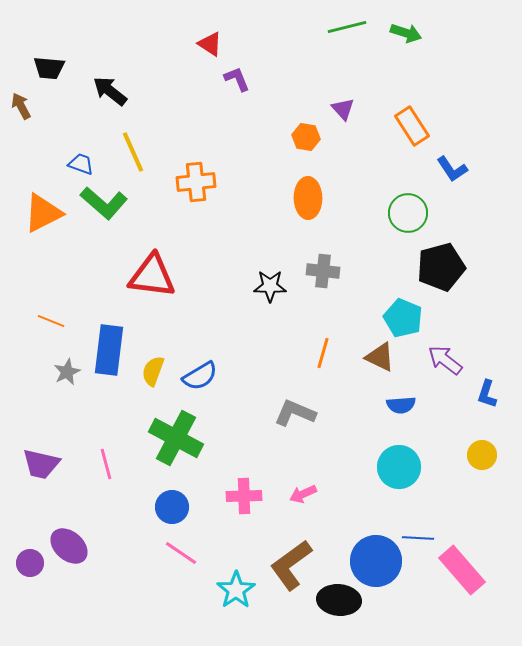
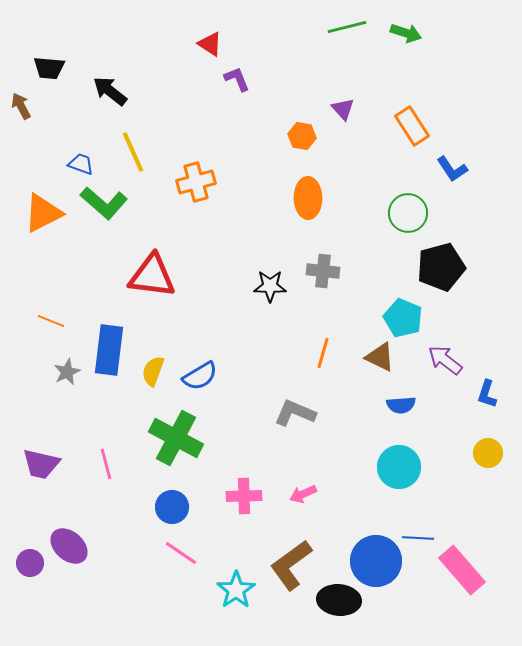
orange hexagon at (306, 137): moved 4 px left, 1 px up
orange cross at (196, 182): rotated 9 degrees counterclockwise
yellow circle at (482, 455): moved 6 px right, 2 px up
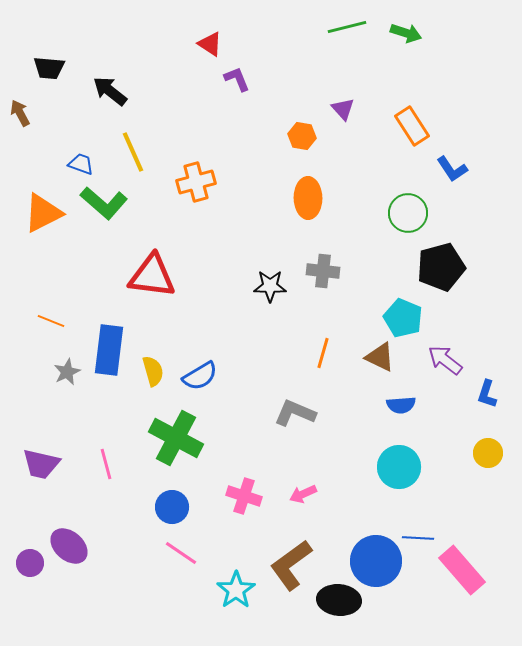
brown arrow at (21, 106): moved 1 px left, 7 px down
yellow semicircle at (153, 371): rotated 144 degrees clockwise
pink cross at (244, 496): rotated 20 degrees clockwise
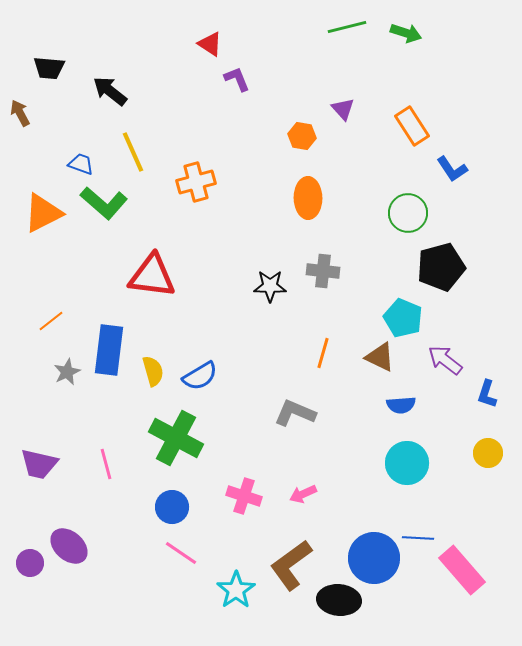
orange line at (51, 321): rotated 60 degrees counterclockwise
purple trapezoid at (41, 464): moved 2 px left
cyan circle at (399, 467): moved 8 px right, 4 px up
blue circle at (376, 561): moved 2 px left, 3 px up
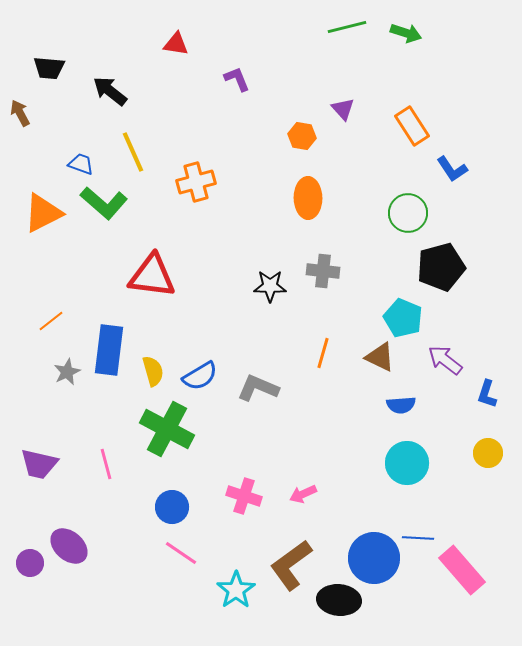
red triangle at (210, 44): moved 34 px left; rotated 24 degrees counterclockwise
gray L-shape at (295, 413): moved 37 px left, 25 px up
green cross at (176, 438): moved 9 px left, 9 px up
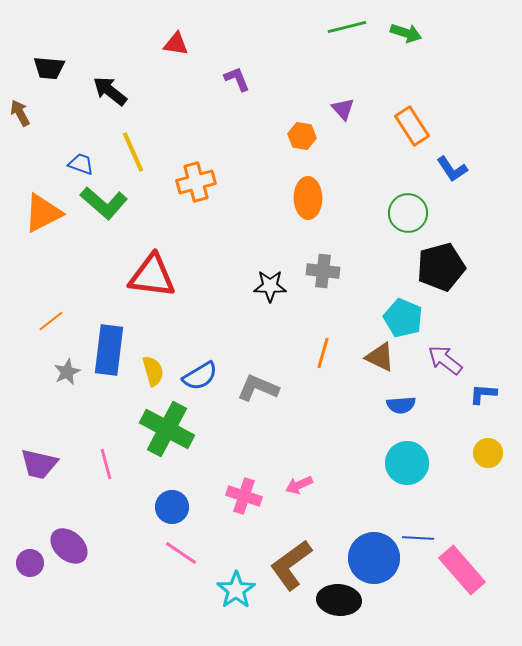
blue L-shape at (487, 394): moved 4 px left; rotated 76 degrees clockwise
pink arrow at (303, 494): moved 4 px left, 9 px up
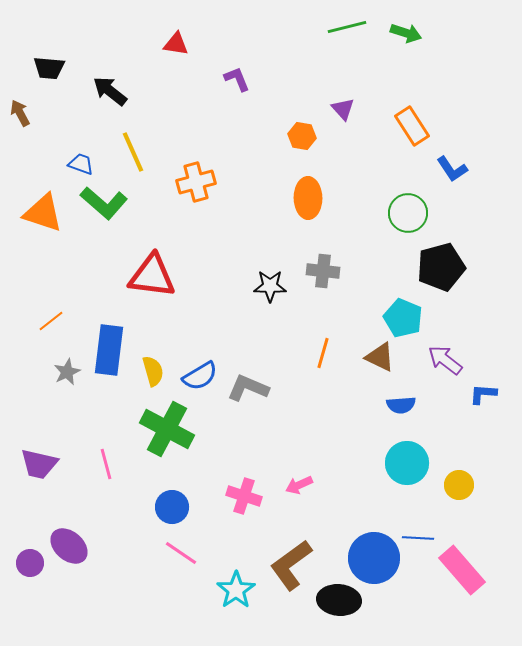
orange triangle at (43, 213): rotated 45 degrees clockwise
gray L-shape at (258, 388): moved 10 px left
yellow circle at (488, 453): moved 29 px left, 32 px down
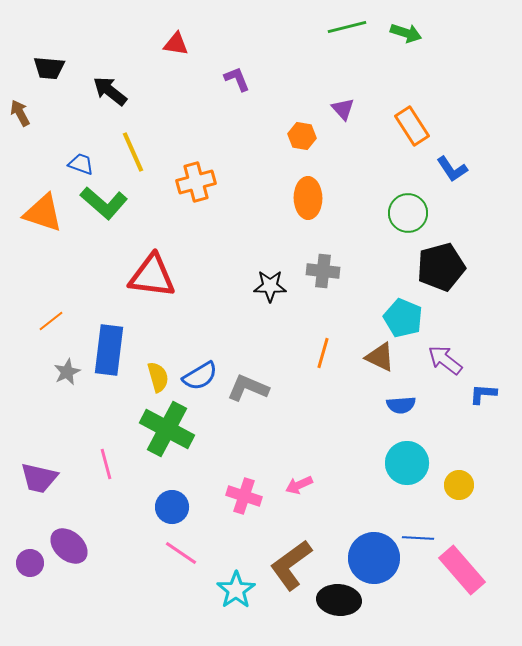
yellow semicircle at (153, 371): moved 5 px right, 6 px down
purple trapezoid at (39, 464): moved 14 px down
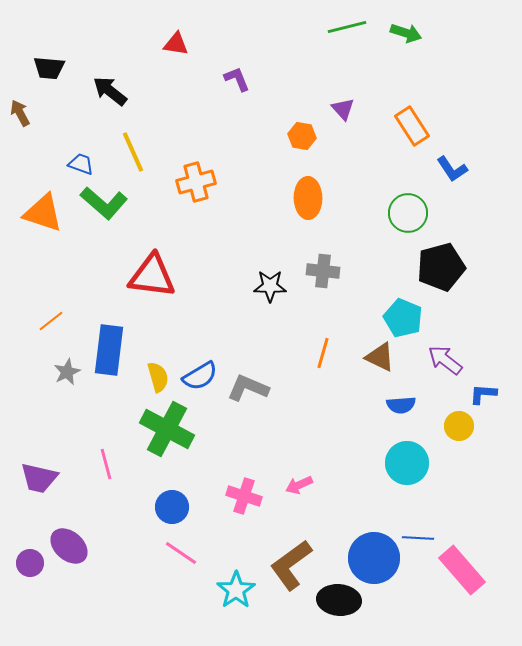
yellow circle at (459, 485): moved 59 px up
